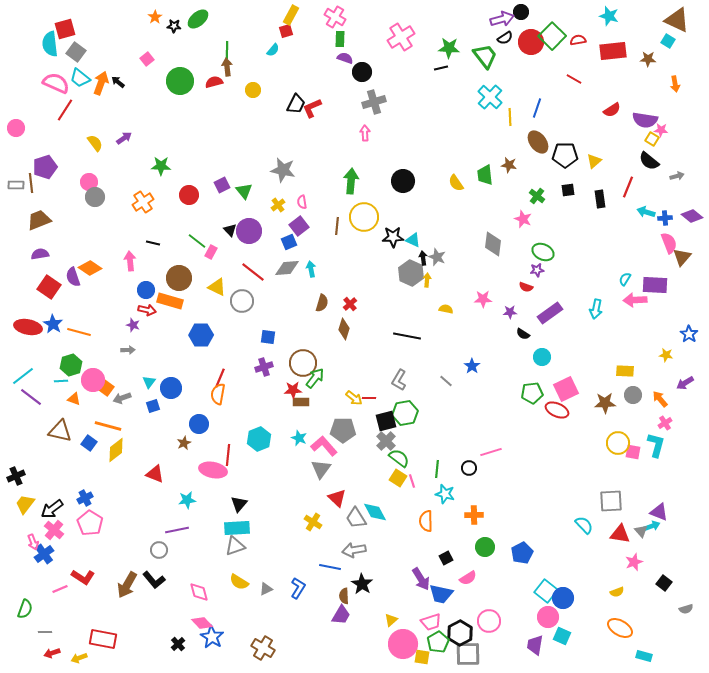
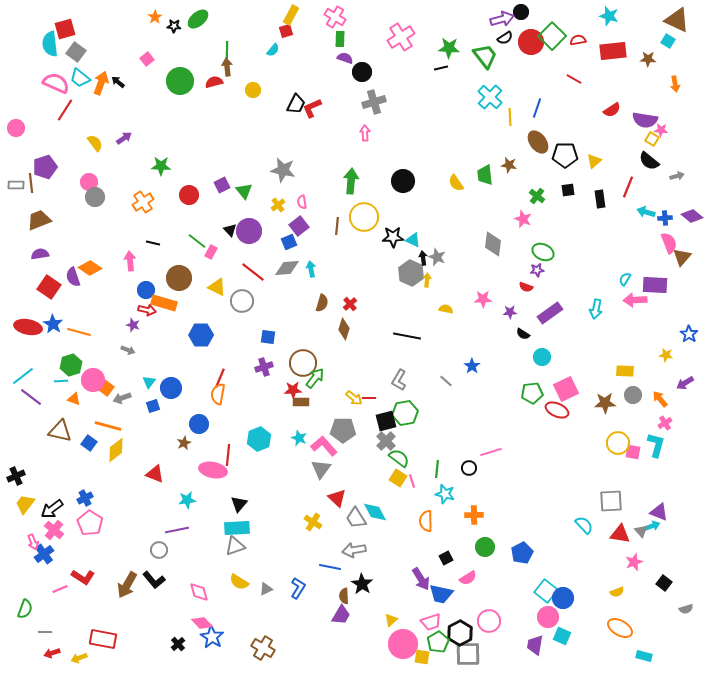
orange rectangle at (170, 301): moved 6 px left, 2 px down
gray arrow at (128, 350): rotated 24 degrees clockwise
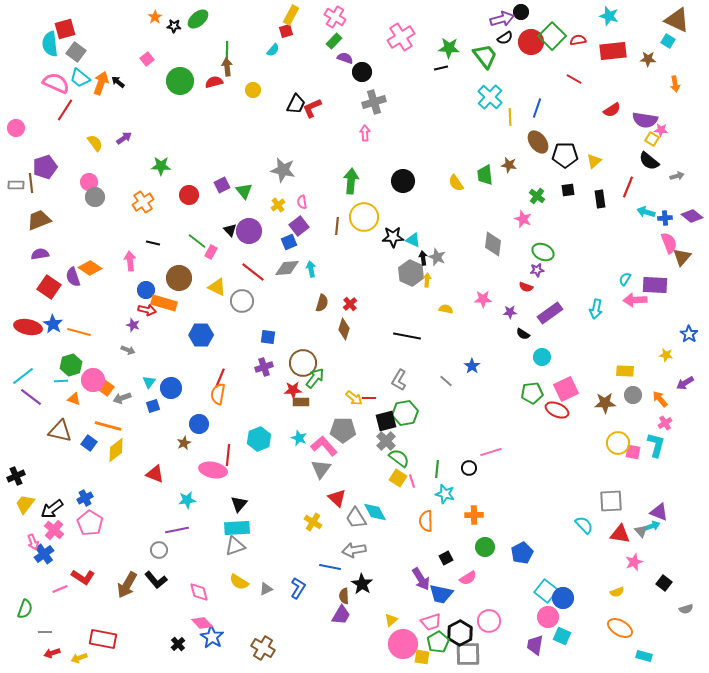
green rectangle at (340, 39): moved 6 px left, 2 px down; rotated 42 degrees clockwise
black L-shape at (154, 580): moved 2 px right
